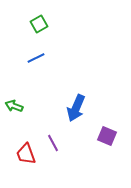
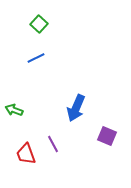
green square: rotated 18 degrees counterclockwise
green arrow: moved 4 px down
purple line: moved 1 px down
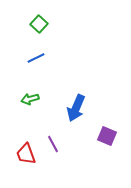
green arrow: moved 16 px right, 11 px up; rotated 36 degrees counterclockwise
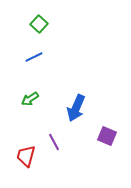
blue line: moved 2 px left, 1 px up
green arrow: rotated 18 degrees counterclockwise
purple line: moved 1 px right, 2 px up
red trapezoid: moved 2 px down; rotated 35 degrees clockwise
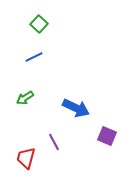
green arrow: moved 5 px left, 1 px up
blue arrow: rotated 88 degrees counterclockwise
red trapezoid: moved 2 px down
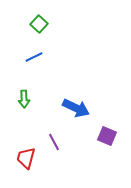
green arrow: moved 1 px left, 1 px down; rotated 60 degrees counterclockwise
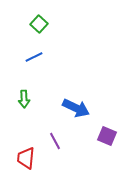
purple line: moved 1 px right, 1 px up
red trapezoid: rotated 10 degrees counterclockwise
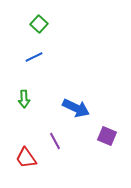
red trapezoid: rotated 40 degrees counterclockwise
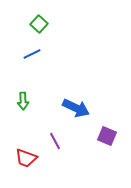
blue line: moved 2 px left, 3 px up
green arrow: moved 1 px left, 2 px down
red trapezoid: rotated 35 degrees counterclockwise
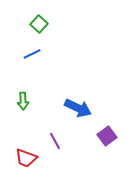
blue arrow: moved 2 px right
purple square: rotated 30 degrees clockwise
